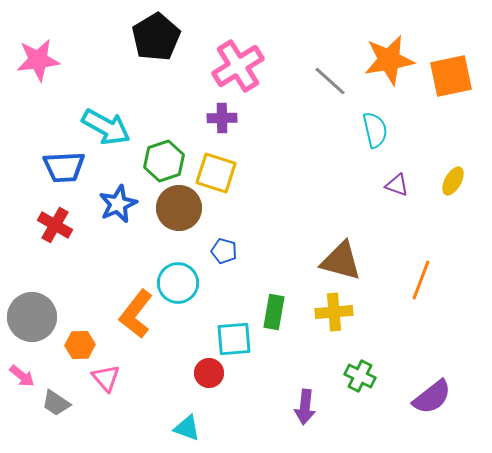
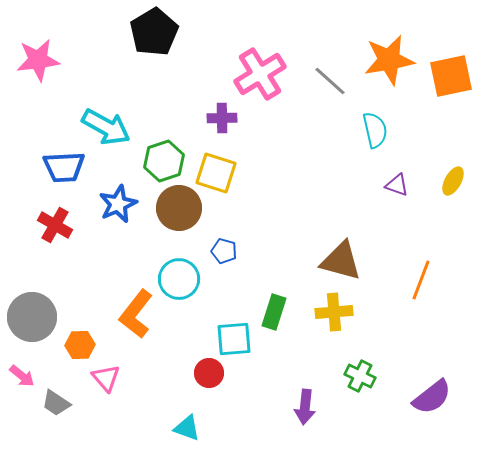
black pentagon: moved 2 px left, 5 px up
pink cross: moved 22 px right, 8 px down
cyan circle: moved 1 px right, 4 px up
green rectangle: rotated 8 degrees clockwise
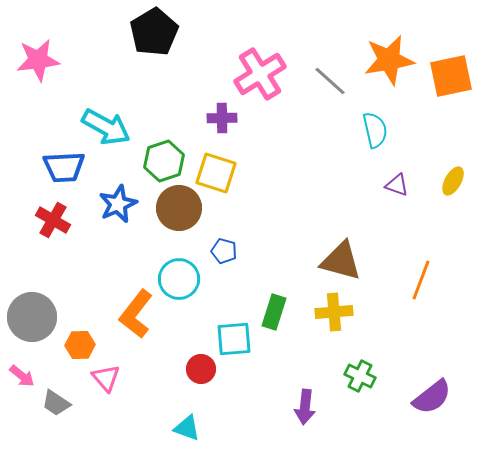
red cross: moved 2 px left, 5 px up
red circle: moved 8 px left, 4 px up
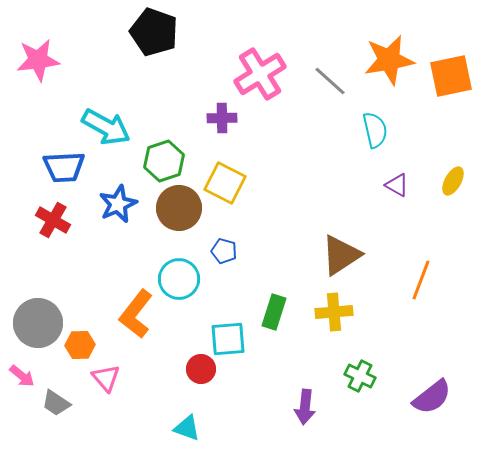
black pentagon: rotated 21 degrees counterclockwise
yellow square: moved 9 px right, 10 px down; rotated 9 degrees clockwise
purple triangle: rotated 10 degrees clockwise
brown triangle: moved 6 px up; rotated 48 degrees counterclockwise
gray circle: moved 6 px right, 6 px down
cyan square: moved 6 px left
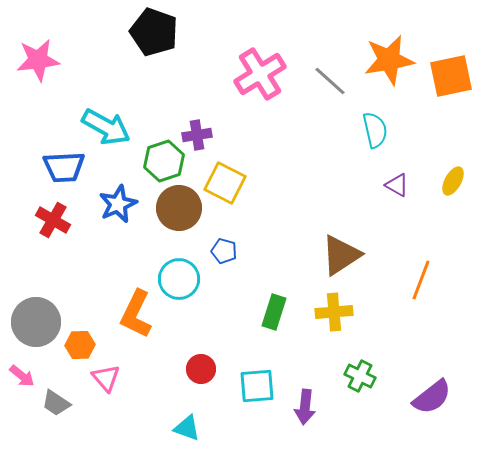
purple cross: moved 25 px left, 17 px down; rotated 8 degrees counterclockwise
orange L-shape: rotated 12 degrees counterclockwise
gray circle: moved 2 px left, 1 px up
cyan square: moved 29 px right, 47 px down
